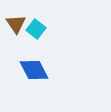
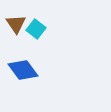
blue diamond: moved 11 px left; rotated 8 degrees counterclockwise
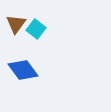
brown triangle: rotated 10 degrees clockwise
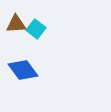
brown triangle: rotated 50 degrees clockwise
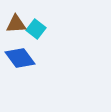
blue diamond: moved 3 px left, 12 px up
